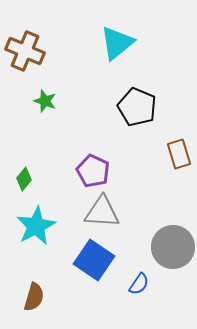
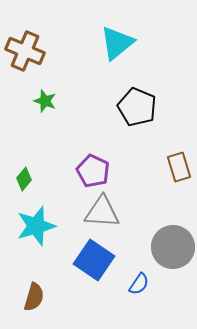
brown rectangle: moved 13 px down
cyan star: rotated 12 degrees clockwise
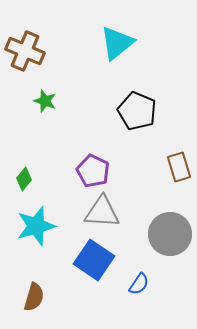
black pentagon: moved 4 px down
gray circle: moved 3 px left, 13 px up
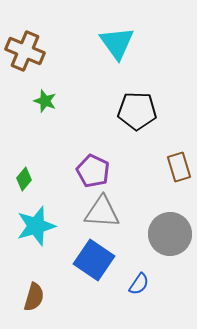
cyan triangle: rotated 27 degrees counterclockwise
black pentagon: rotated 21 degrees counterclockwise
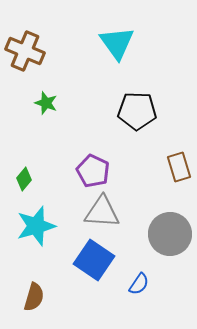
green star: moved 1 px right, 2 px down
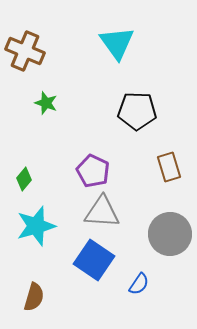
brown rectangle: moved 10 px left
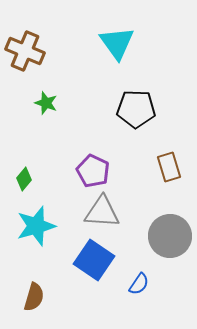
black pentagon: moved 1 px left, 2 px up
gray circle: moved 2 px down
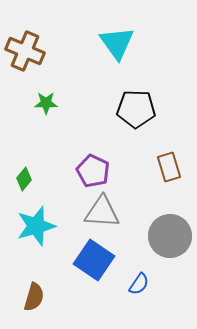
green star: rotated 20 degrees counterclockwise
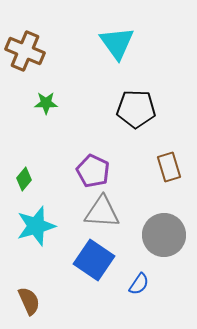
gray circle: moved 6 px left, 1 px up
brown semicircle: moved 5 px left, 4 px down; rotated 40 degrees counterclockwise
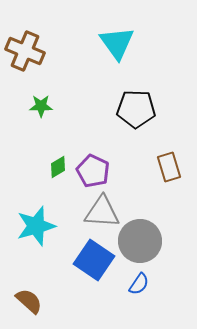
green star: moved 5 px left, 3 px down
green diamond: moved 34 px right, 12 px up; rotated 20 degrees clockwise
gray circle: moved 24 px left, 6 px down
brown semicircle: rotated 24 degrees counterclockwise
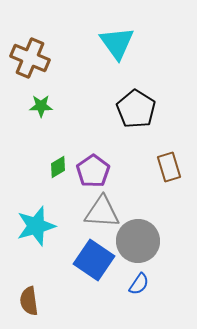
brown cross: moved 5 px right, 7 px down
black pentagon: rotated 30 degrees clockwise
purple pentagon: rotated 12 degrees clockwise
gray circle: moved 2 px left
brown semicircle: rotated 140 degrees counterclockwise
